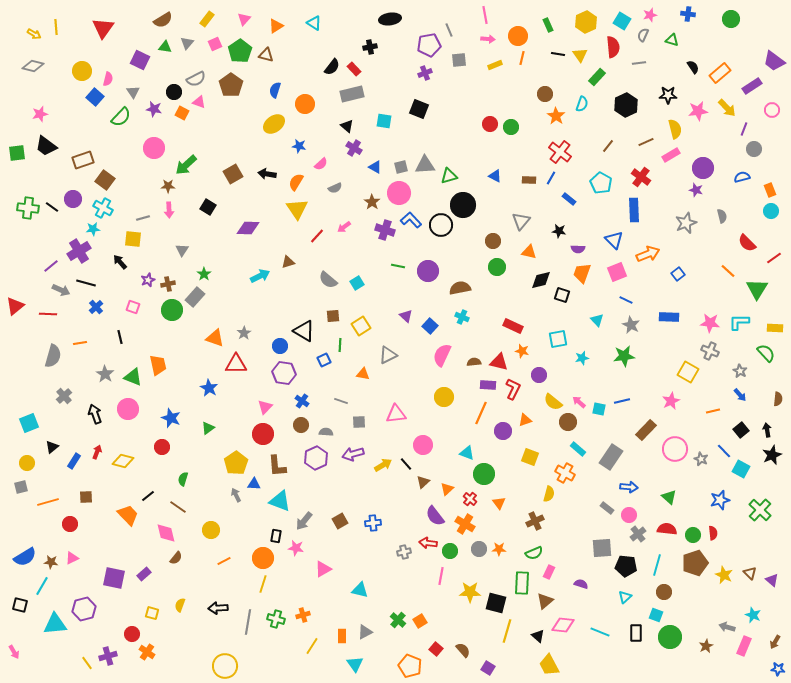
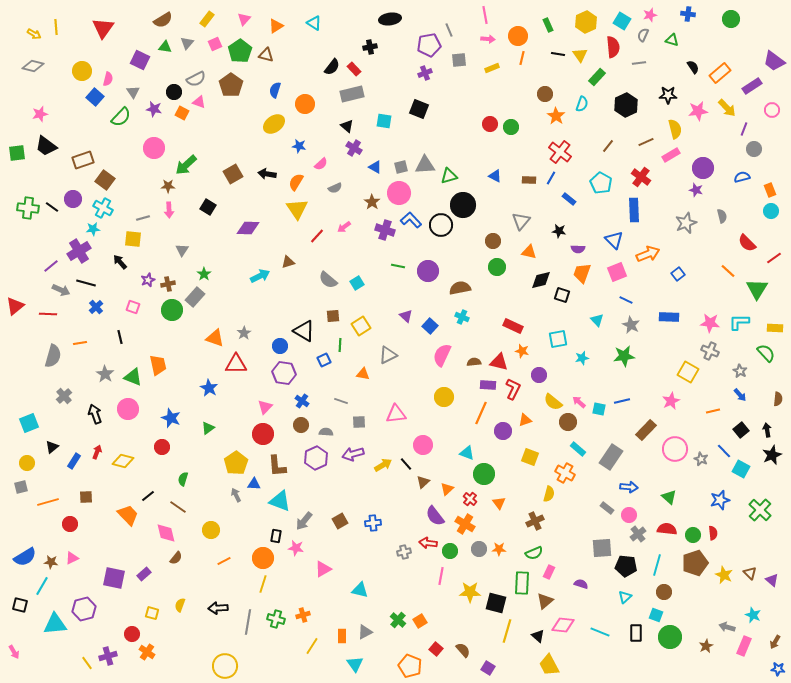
yellow rectangle at (495, 65): moved 3 px left, 3 px down
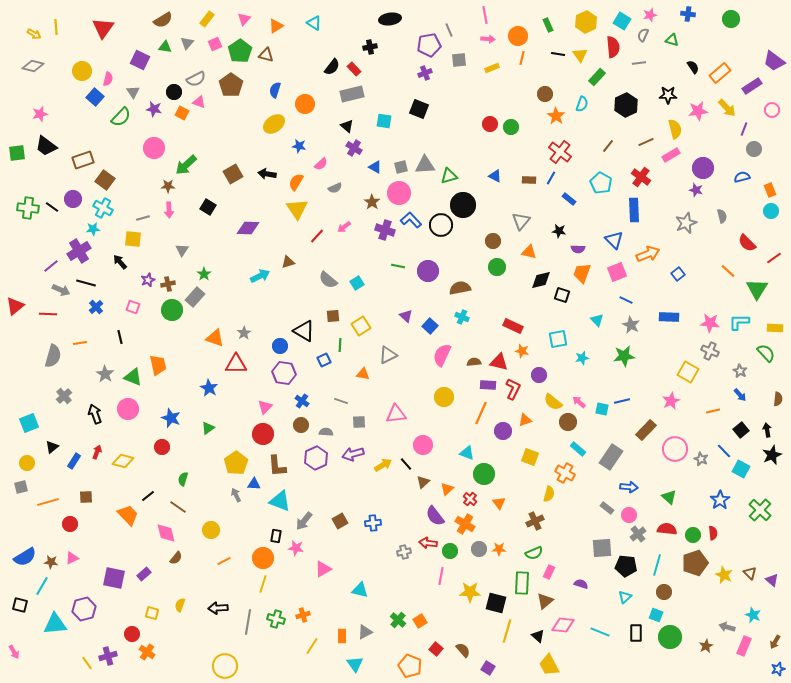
cyan square at (599, 409): moved 3 px right
blue star at (720, 500): rotated 18 degrees counterclockwise
blue star at (778, 669): rotated 24 degrees counterclockwise
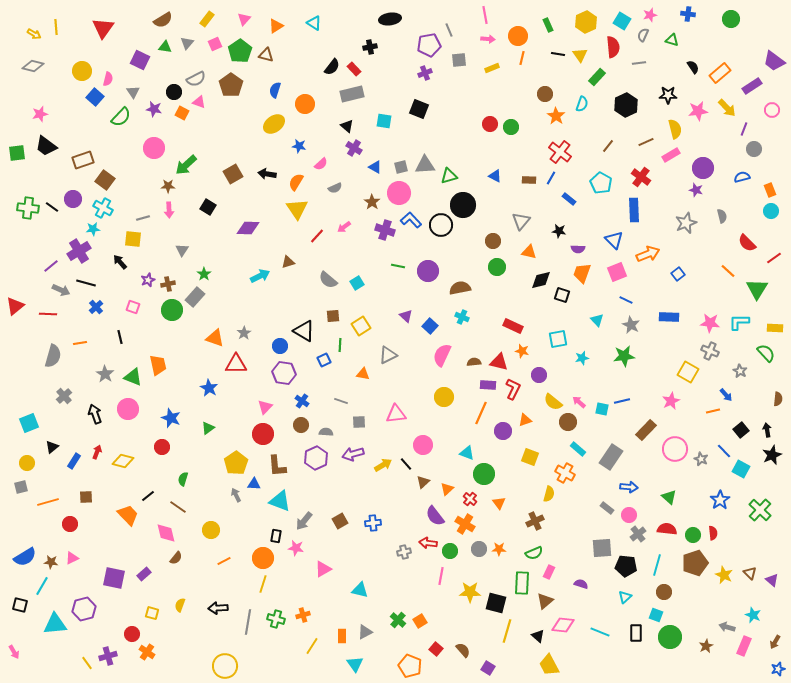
blue arrow at (740, 395): moved 14 px left
